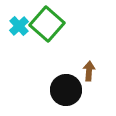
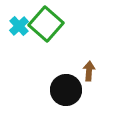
green square: moved 1 px left
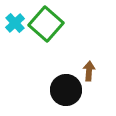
cyan cross: moved 4 px left, 3 px up
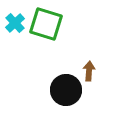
green square: rotated 24 degrees counterclockwise
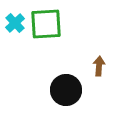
green square: rotated 20 degrees counterclockwise
brown arrow: moved 10 px right, 5 px up
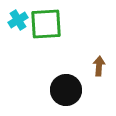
cyan cross: moved 3 px right, 3 px up; rotated 12 degrees clockwise
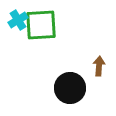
green square: moved 5 px left, 1 px down
black circle: moved 4 px right, 2 px up
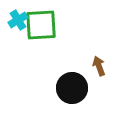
brown arrow: rotated 24 degrees counterclockwise
black circle: moved 2 px right
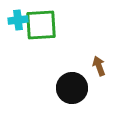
cyan cross: rotated 24 degrees clockwise
